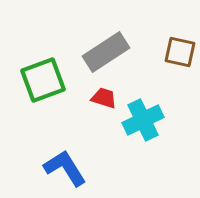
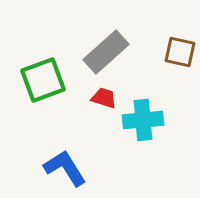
gray rectangle: rotated 9 degrees counterclockwise
cyan cross: rotated 21 degrees clockwise
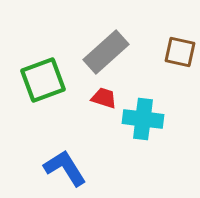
cyan cross: moved 1 px up; rotated 12 degrees clockwise
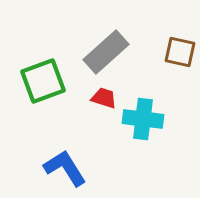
green square: moved 1 px down
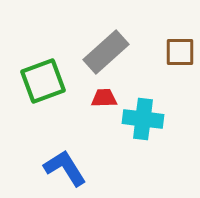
brown square: rotated 12 degrees counterclockwise
red trapezoid: rotated 20 degrees counterclockwise
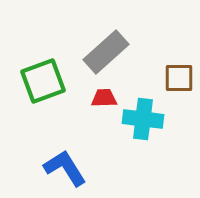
brown square: moved 1 px left, 26 px down
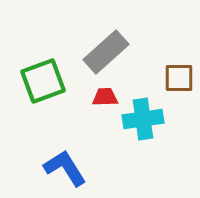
red trapezoid: moved 1 px right, 1 px up
cyan cross: rotated 15 degrees counterclockwise
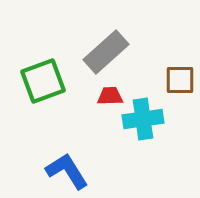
brown square: moved 1 px right, 2 px down
red trapezoid: moved 5 px right, 1 px up
blue L-shape: moved 2 px right, 3 px down
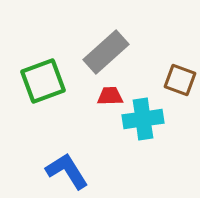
brown square: rotated 20 degrees clockwise
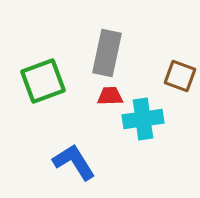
gray rectangle: moved 1 px right, 1 px down; rotated 36 degrees counterclockwise
brown square: moved 4 px up
blue L-shape: moved 7 px right, 9 px up
